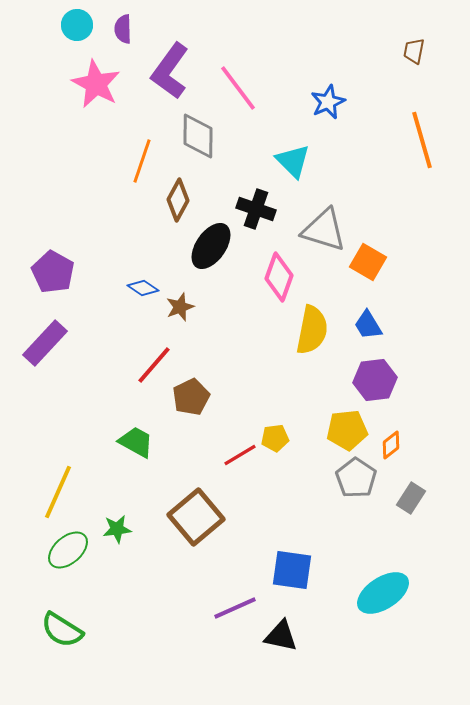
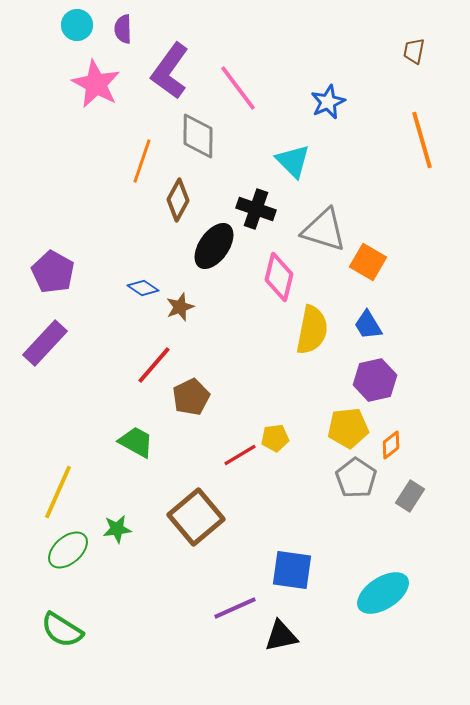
black ellipse at (211, 246): moved 3 px right
pink diamond at (279, 277): rotated 6 degrees counterclockwise
purple hexagon at (375, 380): rotated 6 degrees counterclockwise
yellow pentagon at (347, 430): moved 1 px right, 2 px up
gray rectangle at (411, 498): moved 1 px left, 2 px up
black triangle at (281, 636): rotated 24 degrees counterclockwise
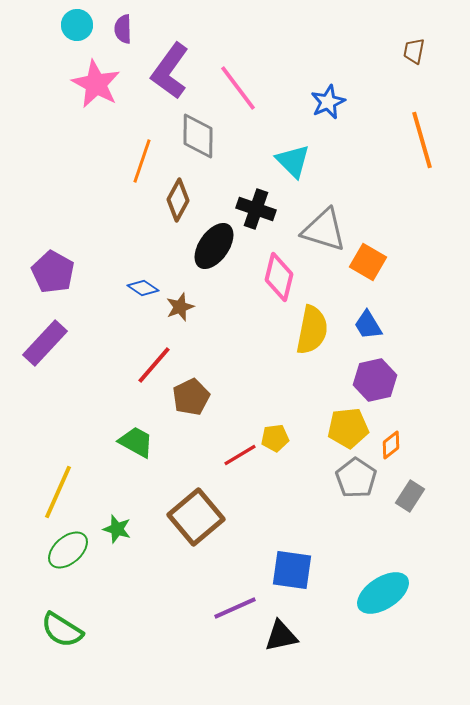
green star at (117, 529): rotated 24 degrees clockwise
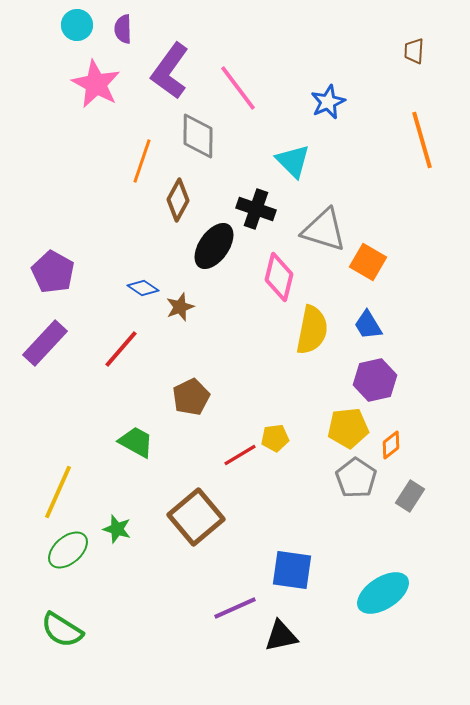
brown trapezoid at (414, 51): rotated 8 degrees counterclockwise
red line at (154, 365): moved 33 px left, 16 px up
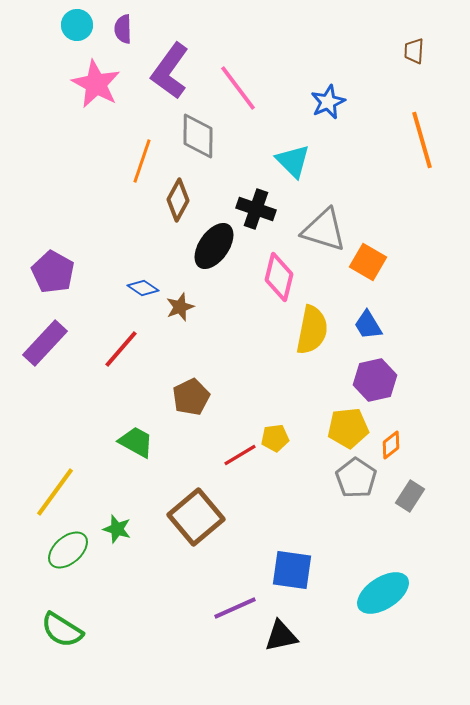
yellow line at (58, 492): moved 3 px left; rotated 12 degrees clockwise
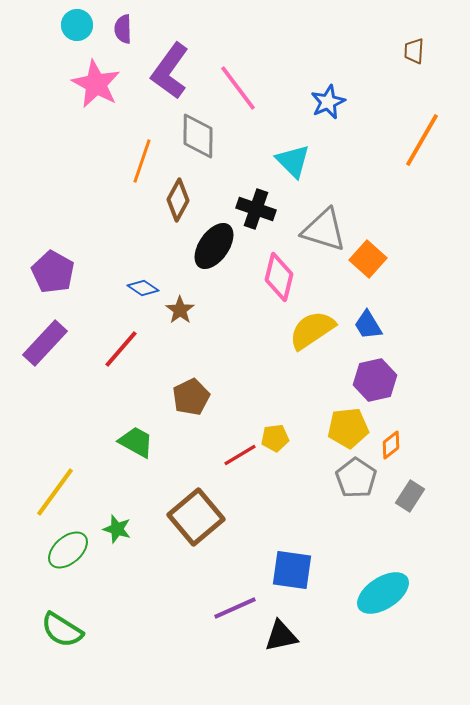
orange line at (422, 140): rotated 46 degrees clockwise
orange square at (368, 262): moved 3 px up; rotated 12 degrees clockwise
brown star at (180, 307): moved 3 px down; rotated 16 degrees counterclockwise
yellow semicircle at (312, 330): rotated 135 degrees counterclockwise
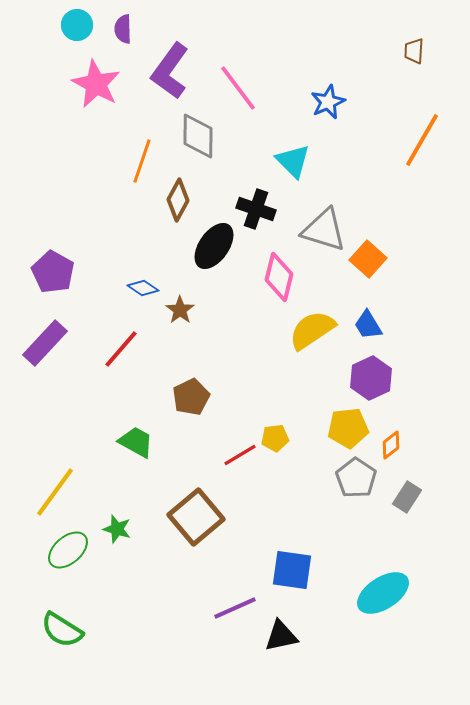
purple hexagon at (375, 380): moved 4 px left, 2 px up; rotated 12 degrees counterclockwise
gray rectangle at (410, 496): moved 3 px left, 1 px down
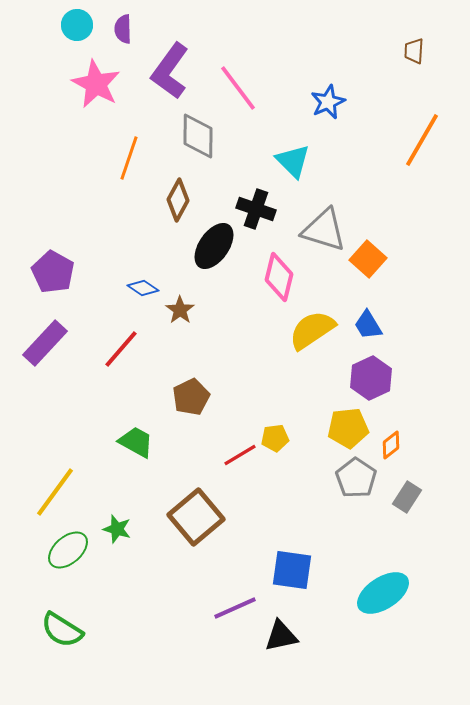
orange line at (142, 161): moved 13 px left, 3 px up
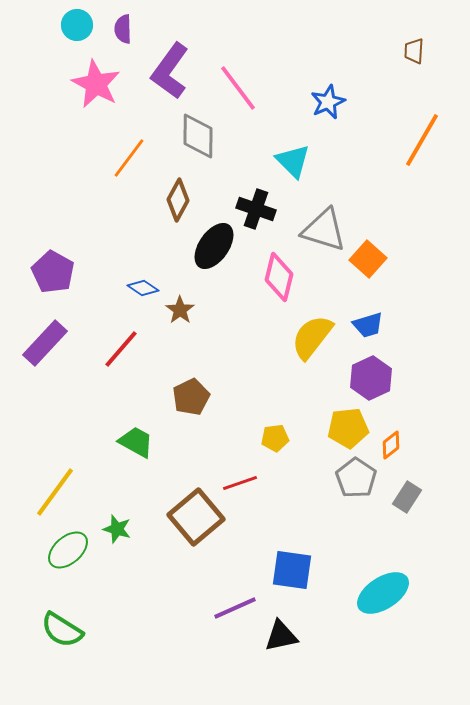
orange line at (129, 158): rotated 18 degrees clockwise
blue trapezoid at (368, 325): rotated 76 degrees counterclockwise
yellow semicircle at (312, 330): moved 7 px down; rotated 18 degrees counterclockwise
red line at (240, 455): moved 28 px down; rotated 12 degrees clockwise
